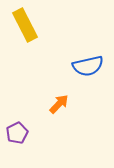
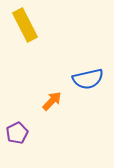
blue semicircle: moved 13 px down
orange arrow: moved 7 px left, 3 px up
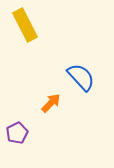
blue semicircle: moved 7 px left, 2 px up; rotated 120 degrees counterclockwise
orange arrow: moved 1 px left, 2 px down
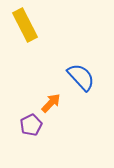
purple pentagon: moved 14 px right, 8 px up
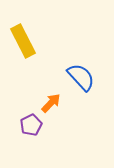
yellow rectangle: moved 2 px left, 16 px down
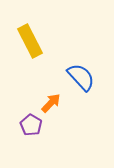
yellow rectangle: moved 7 px right
purple pentagon: rotated 15 degrees counterclockwise
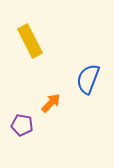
blue semicircle: moved 7 px right, 2 px down; rotated 116 degrees counterclockwise
purple pentagon: moved 9 px left; rotated 20 degrees counterclockwise
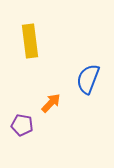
yellow rectangle: rotated 20 degrees clockwise
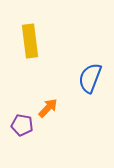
blue semicircle: moved 2 px right, 1 px up
orange arrow: moved 3 px left, 5 px down
